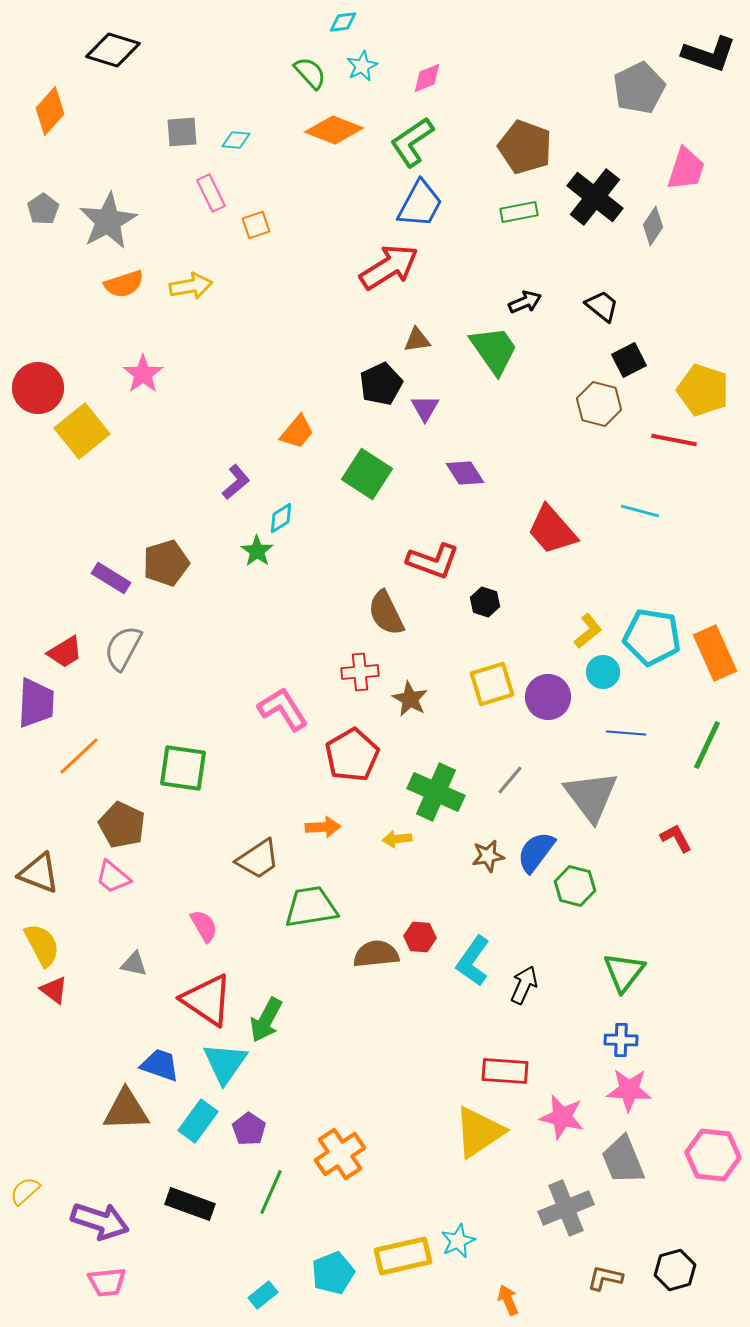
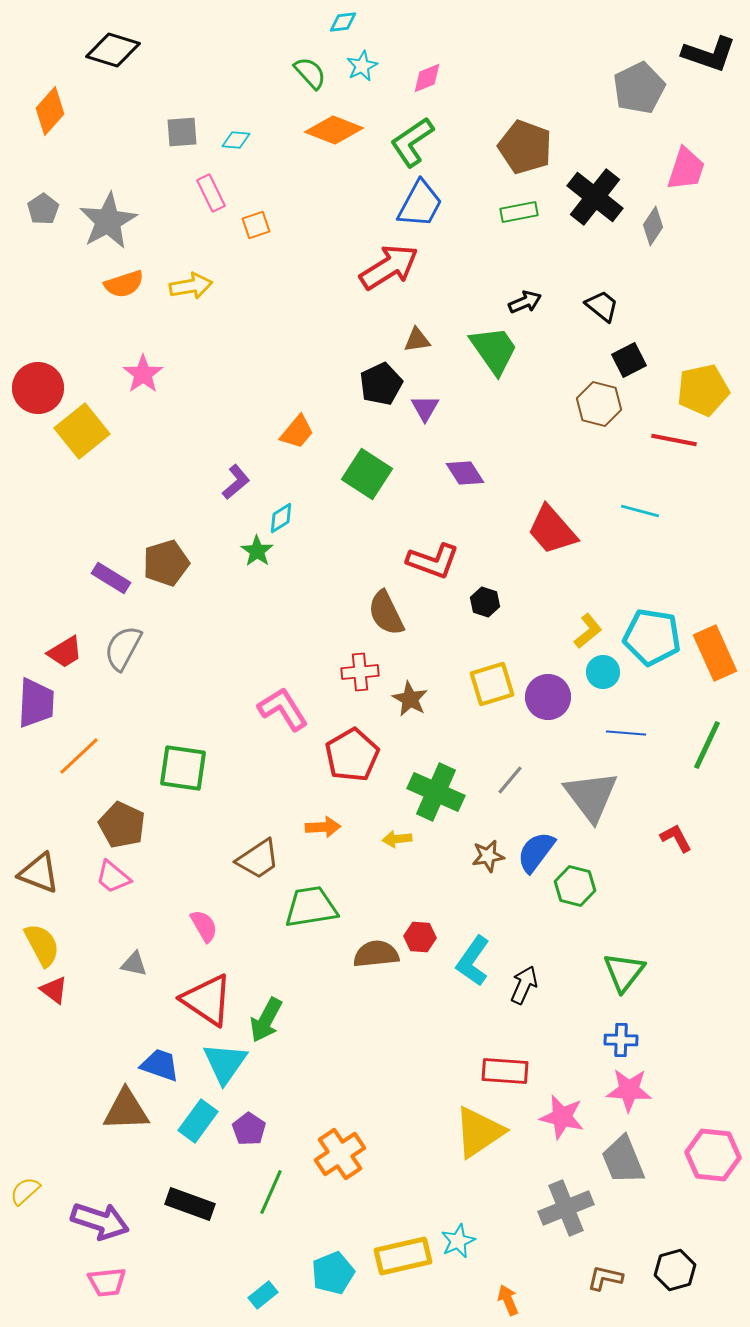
yellow pentagon at (703, 390): rotated 30 degrees counterclockwise
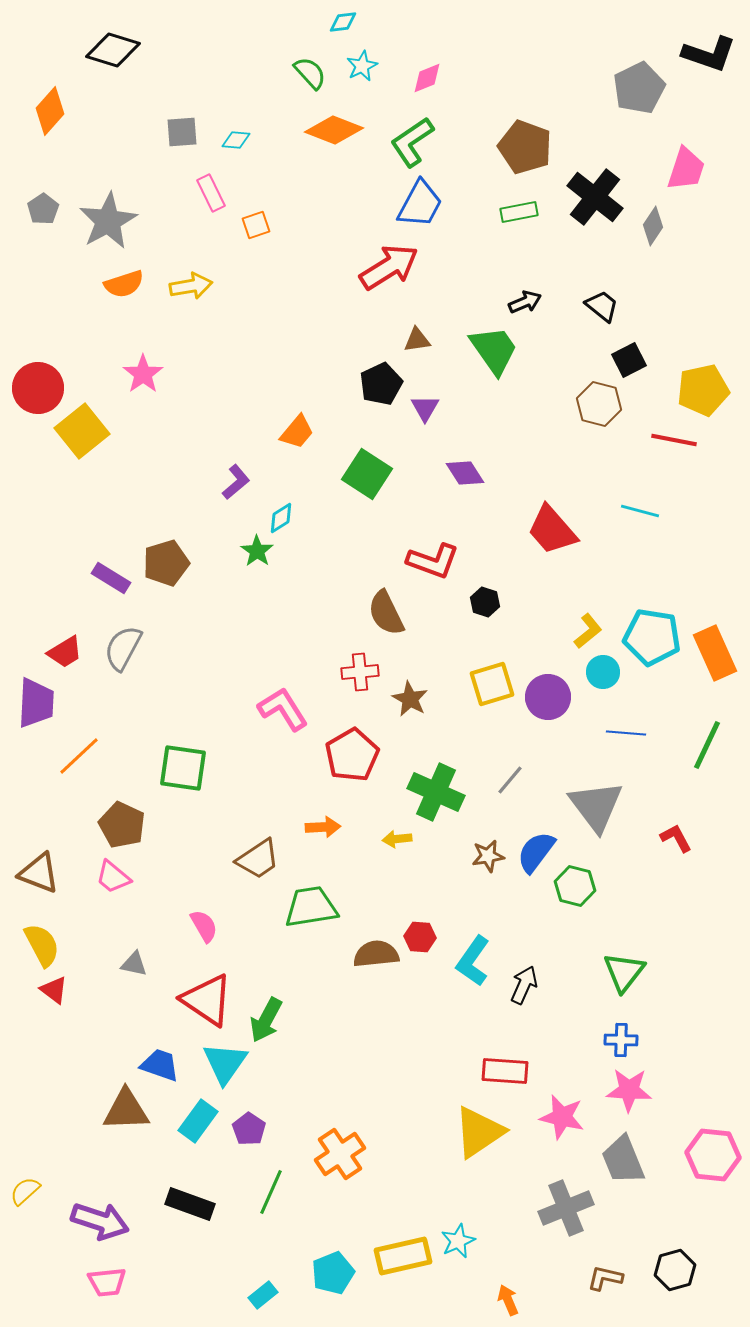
gray triangle at (591, 796): moved 5 px right, 10 px down
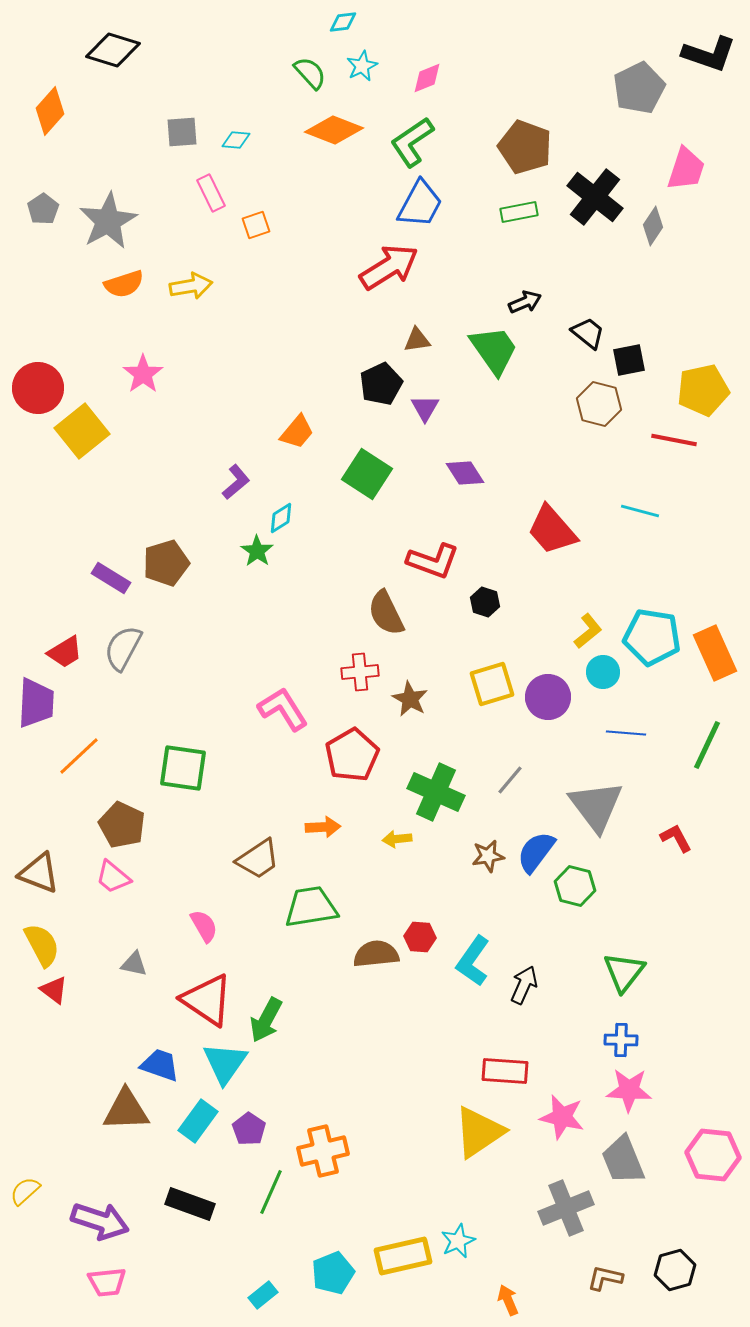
black trapezoid at (602, 306): moved 14 px left, 27 px down
black square at (629, 360): rotated 16 degrees clockwise
orange cross at (340, 1154): moved 17 px left, 3 px up; rotated 21 degrees clockwise
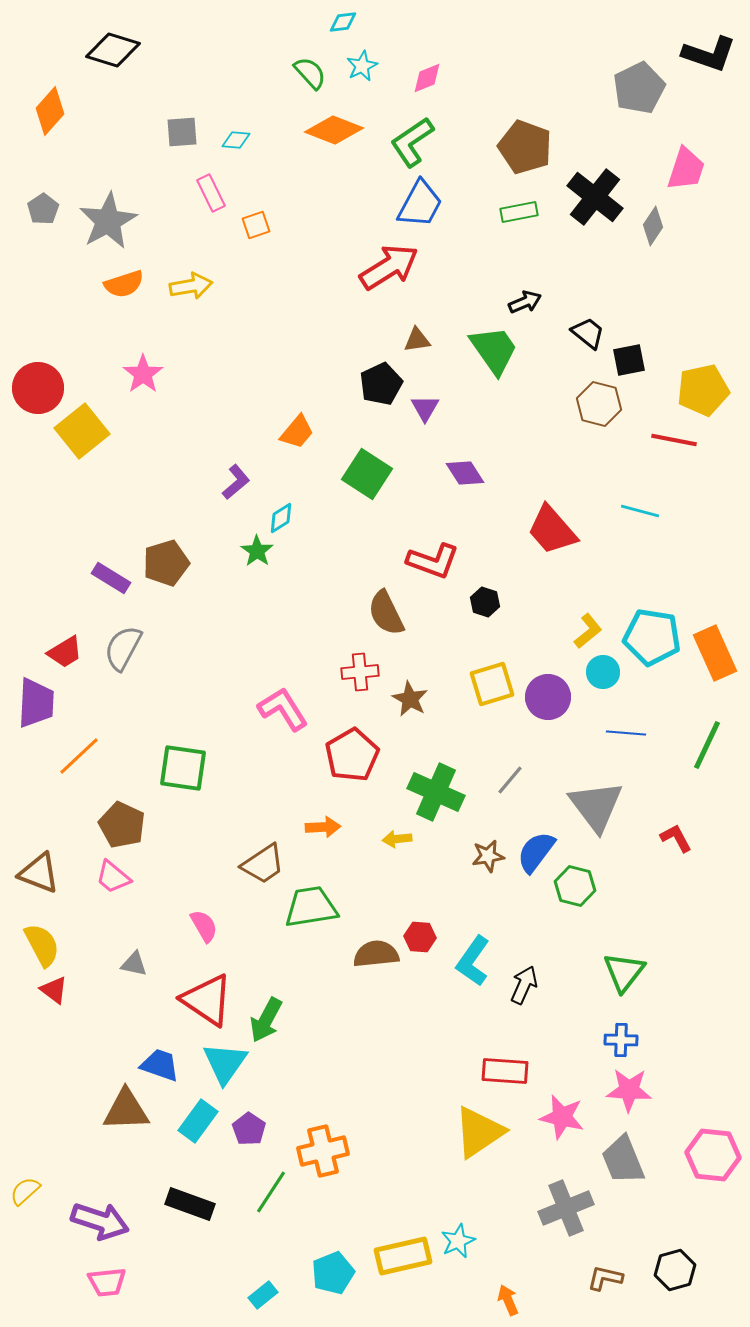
brown trapezoid at (258, 859): moved 5 px right, 5 px down
green line at (271, 1192): rotated 9 degrees clockwise
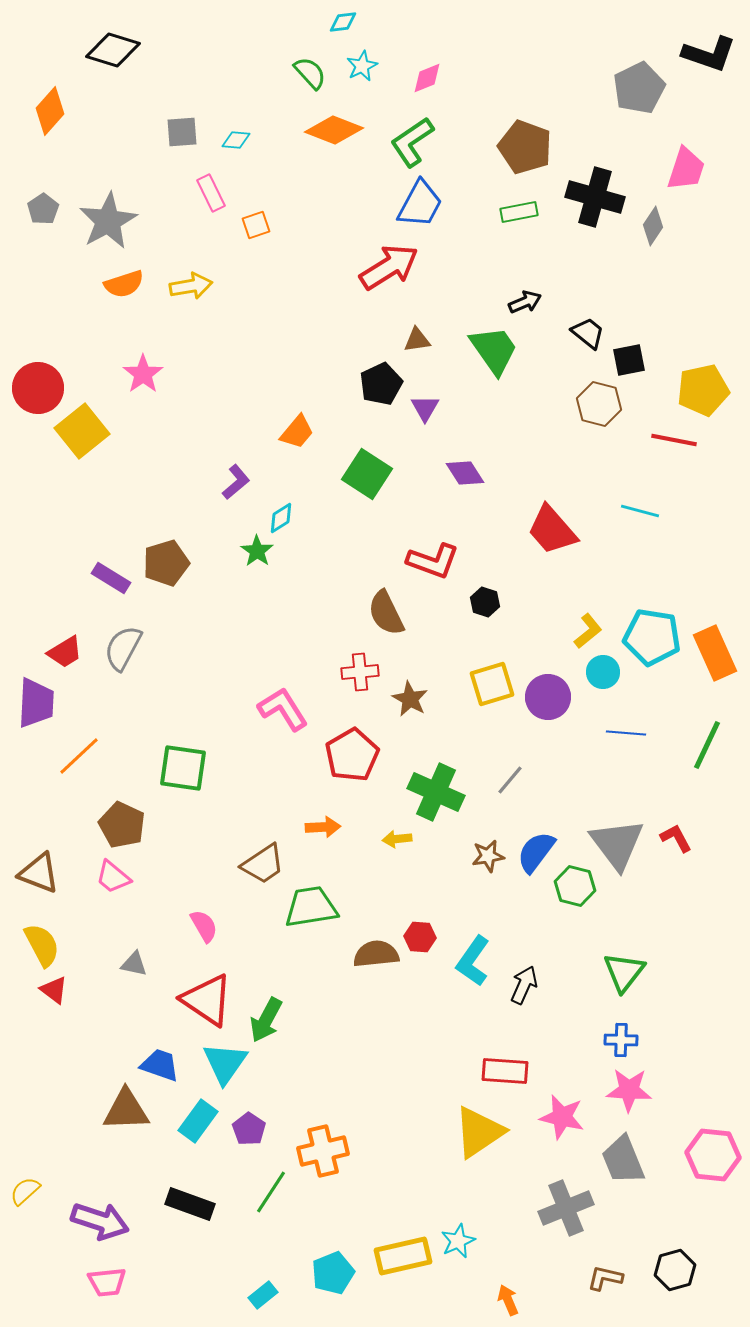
black cross at (595, 197): rotated 22 degrees counterclockwise
gray triangle at (596, 806): moved 21 px right, 38 px down
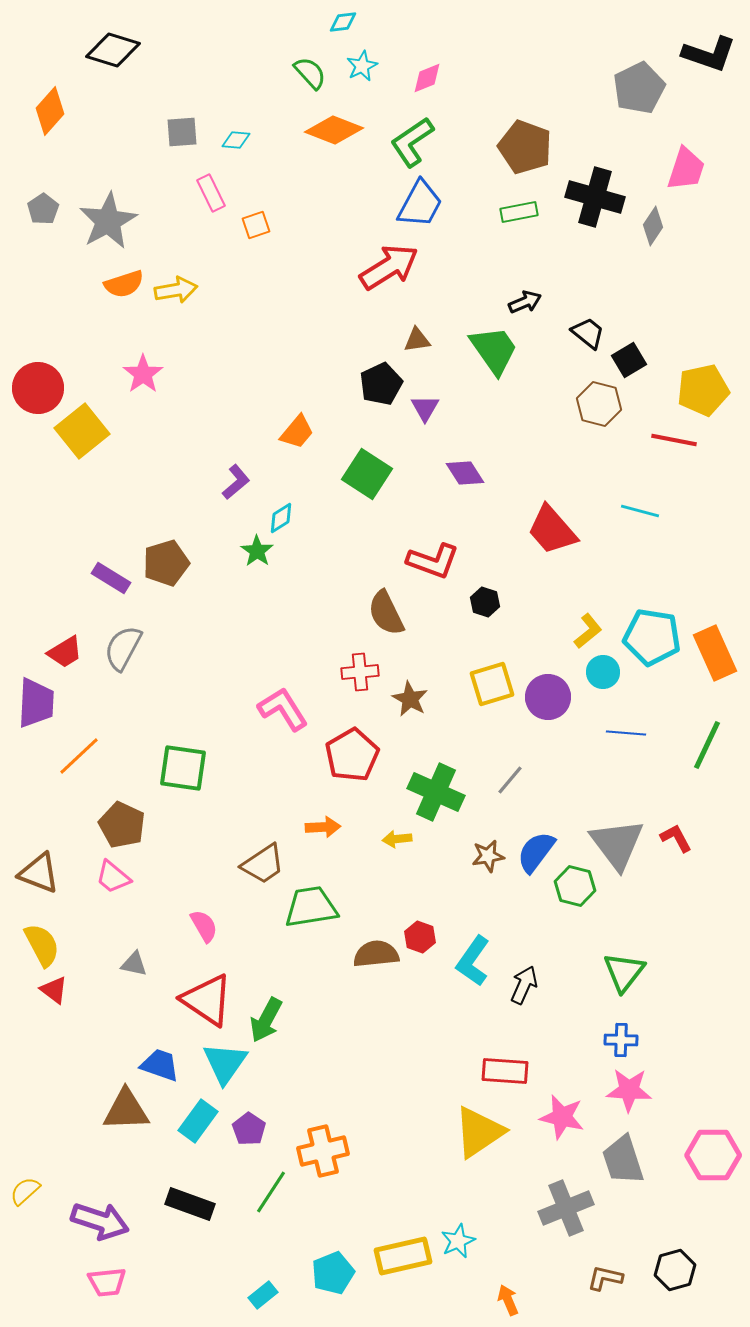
yellow arrow at (191, 286): moved 15 px left, 4 px down
black square at (629, 360): rotated 20 degrees counterclockwise
red hexagon at (420, 937): rotated 16 degrees clockwise
pink hexagon at (713, 1155): rotated 6 degrees counterclockwise
gray trapezoid at (623, 1160): rotated 4 degrees clockwise
